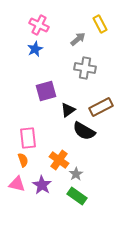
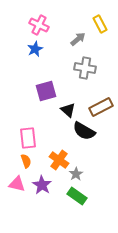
black triangle: rotated 42 degrees counterclockwise
orange semicircle: moved 3 px right, 1 px down
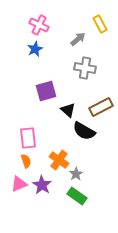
pink triangle: moved 2 px right; rotated 36 degrees counterclockwise
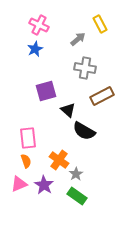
brown rectangle: moved 1 px right, 11 px up
purple star: moved 2 px right
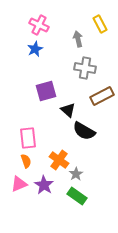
gray arrow: rotated 63 degrees counterclockwise
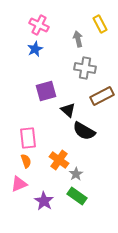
purple star: moved 16 px down
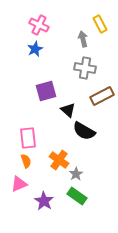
gray arrow: moved 5 px right
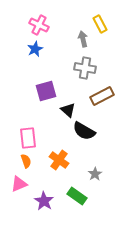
gray star: moved 19 px right
